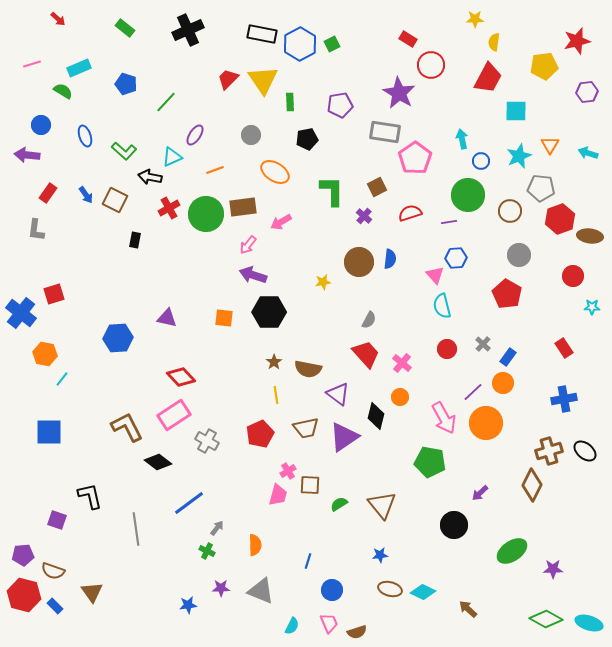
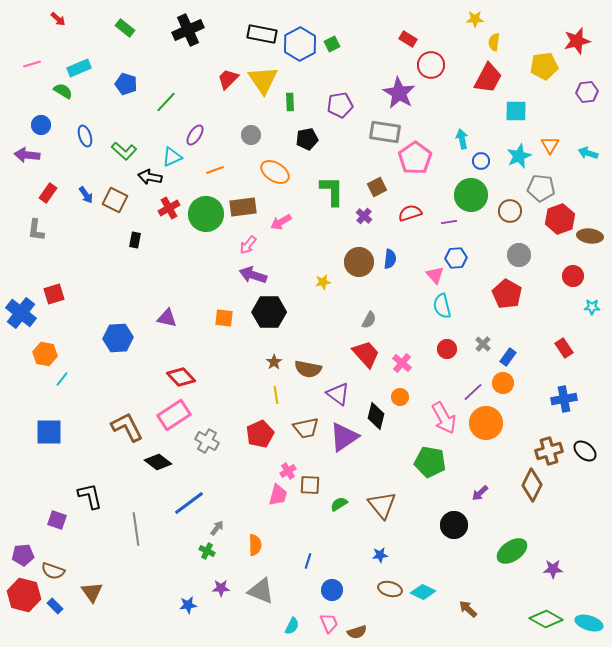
green circle at (468, 195): moved 3 px right
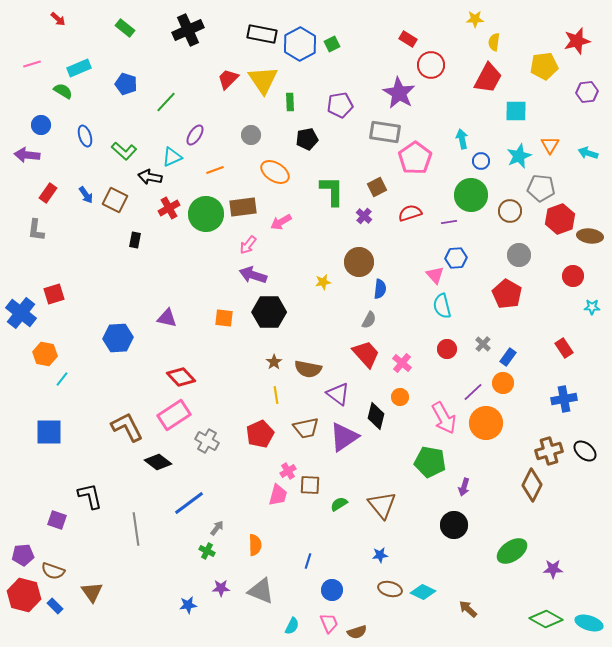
blue semicircle at (390, 259): moved 10 px left, 30 px down
purple arrow at (480, 493): moved 16 px left, 6 px up; rotated 30 degrees counterclockwise
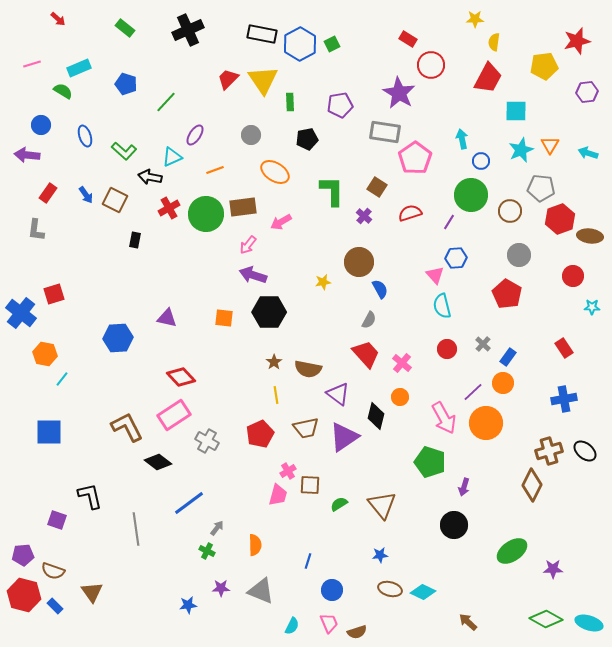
cyan star at (519, 156): moved 2 px right, 6 px up
brown square at (377, 187): rotated 30 degrees counterclockwise
purple line at (449, 222): rotated 49 degrees counterclockwise
blue semicircle at (380, 289): rotated 36 degrees counterclockwise
green pentagon at (430, 462): rotated 8 degrees clockwise
brown arrow at (468, 609): moved 13 px down
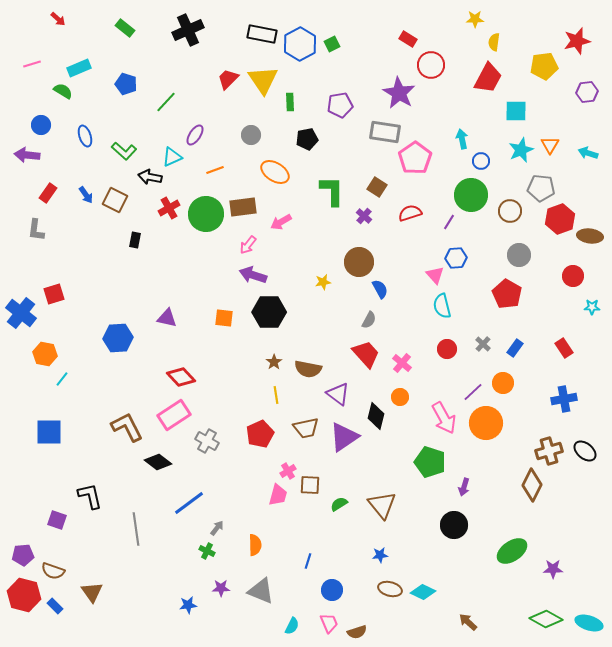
blue rectangle at (508, 357): moved 7 px right, 9 px up
